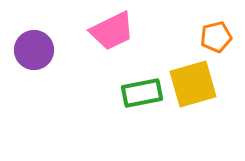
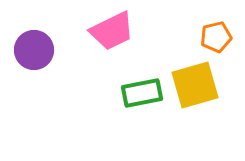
yellow square: moved 2 px right, 1 px down
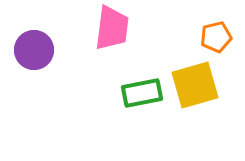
pink trapezoid: moved 3 px up; rotated 57 degrees counterclockwise
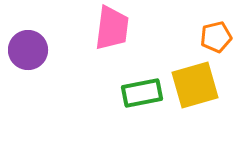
purple circle: moved 6 px left
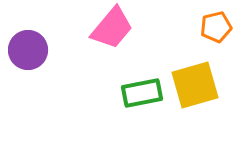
pink trapezoid: rotated 33 degrees clockwise
orange pentagon: moved 10 px up
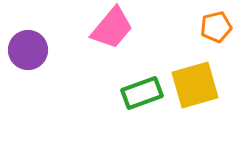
green rectangle: rotated 9 degrees counterclockwise
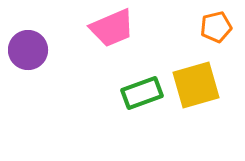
pink trapezoid: rotated 27 degrees clockwise
yellow square: moved 1 px right
